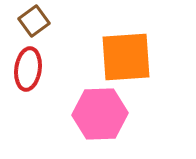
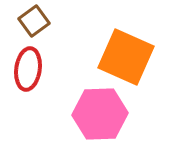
orange square: rotated 28 degrees clockwise
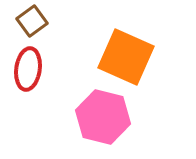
brown square: moved 2 px left
pink hexagon: moved 3 px right, 3 px down; rotated 16 degrees clockwise
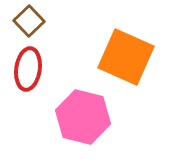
brown square: moved 3 px left; rotated 8 degrees counterclockwise
pink hexagon: moved 20 px left
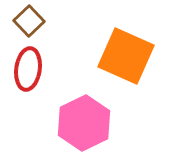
orange square: moved 1 px up
pink hexagon: moved 1 px right, 6 px down; rotated 20 degrees clockwise
